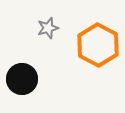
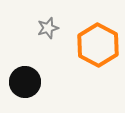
black circle: moved 3 px right, 3 px down
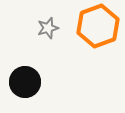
orange hexagon: moved 19 px up; rotated 12 degrees clockwise
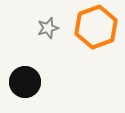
orange hexagon: moved 2 px left, 1 px down
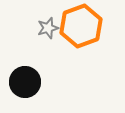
orange hexagon: moved 15 px left, 1 px up
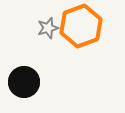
black circle: moved 1 px left
